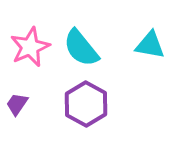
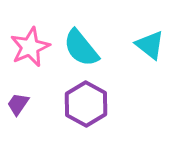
cyan triangle: rotated 28 degrees clockwise
purple trapezoid: moved 1 px right
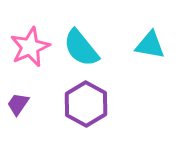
cyan triangle: rotated 28 degrees counterclockwise
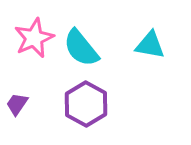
pink star: moved 4 px right, 9 px up
purple trapezoid: moved 1 px left
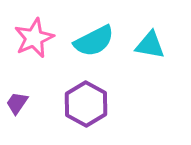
cyan semicircle: moved 13 px right, 7 px up; rotated 78 degrees counterclockwise
purple trapezoid: moved 1 px up
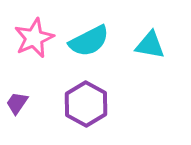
cyan semicircle: moved 5 px left
